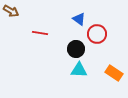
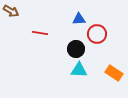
blue triangle: rotated 40 degrees counterclockwise
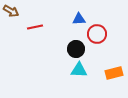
red line: moved 5 px left, 6 px up; rotated 21 degrees counterclockwise
orange rectangle: rotated 48 degrees counterclockwise
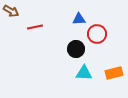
cyan triangle: moved 5 px right, 3 px down
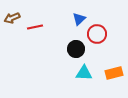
brown arrow: moved 1 px right, 7 px down; rotated 126 degrees clockwise
blue triangle: rotated 40 degrees counterclockwise
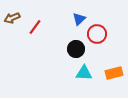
red line: rotated 42 degrees counterclockwise
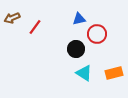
blue triangle: rotated 32 degrees clockwise
cyan triangle: rotated 30 degrees clockwise
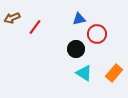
orange rectangle: rotated 36 degrees counterclockwise
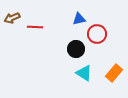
red line: rotated 56 degrees clockwise
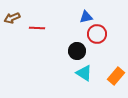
blue triangle: moved 7 px right, 2 px up
red line: moved 2 px right, 1 px down
black circle: moved 1 px right, 2 px down
orange rectangle: moved 2 px right, 3 px down
